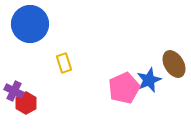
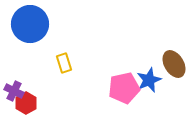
pink pentagon: rotated 12 degrees clockwise
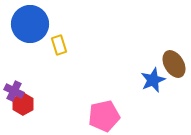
yellow rectangle: moved 5 px left, 18 px up
blue star: moved 4 px right
pink pentagon: moved 20 px left, 28 px down
red hexagon: moved 3 px left, 1 px down
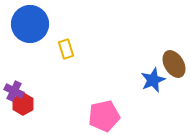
yellow rectangle: moved 7 px right, 4 px down
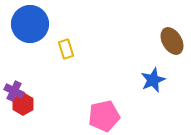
brown ellipse: moved 2 px left, 23 px up
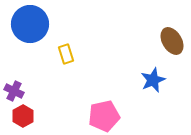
yellow rectangle: moved 5 px down
red hexagon: moved 12 px down
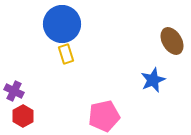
blue circle: moved 32 px right
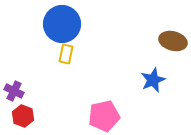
brown ellipse: moved 1 px right; rotated 44 degrees counterclockwise
yellow rectangle: rotated 30 degrees clockwise
red hexagon: rotated 10 degrees counterclockwise
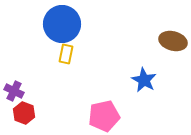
blue star: moved 9 px left; rotated 20 degrees counterclockwise
red hexagon: moved 1 px right, 3 px up
